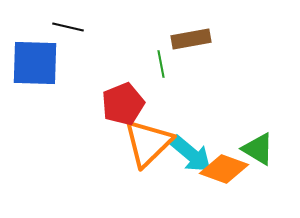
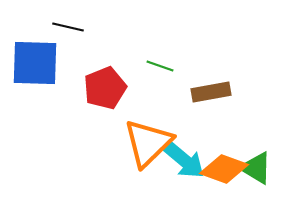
brown rectangle: moved 20 px right, 53 px down
green line: moved 1 px left, 2 px down; rotated 60 degrees counterclockwise
red pentagon: moved 18 px left, 16 px up
green triangle: moved 2 px left, 19 px down
cyan arrow: moved 7 px left, 6 px down
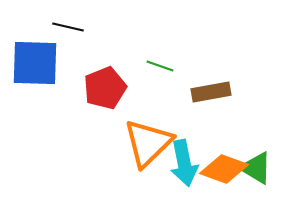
cyan arrow: moved 3 px down; rotated 39 degrees clockwise
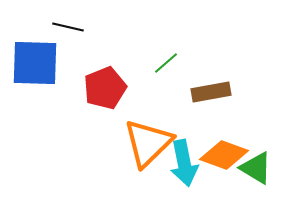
green line: moved 6 px right, 3 px up; rotated 60 degrees counterclockwise
orange diamond: moved 14 px up
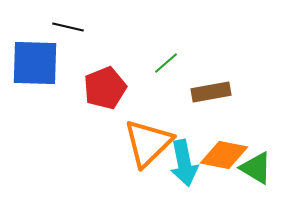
orange diamond: rotated 9 degrees counterclockwise
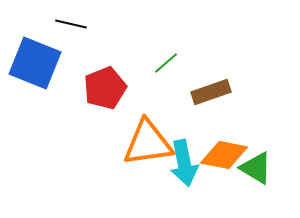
black line: moved 3 px right, 3 px up
blue square: rotated 20 degrees clockwise
brown rectangle: rotated 9 degrees counterclockwise
orange triangle: rotated 36 degrees clockwise
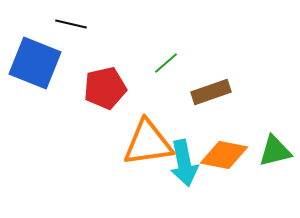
red pentagon: rotated 9 degrees clockwise
green triangle: moved 19 px right, 17 px up; rotated 45 degrees counterclockwise
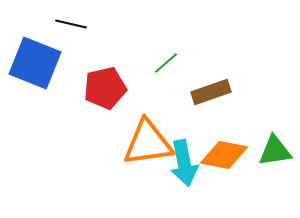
green triangle: rotated 6 degrees clockwise
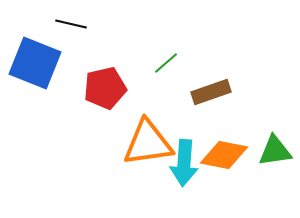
cyan arrow: rotated 15 degrees clockwise
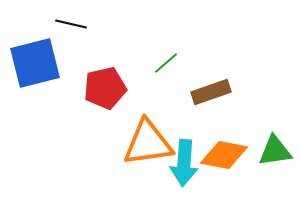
blue square: rotated 36 degrees counterclockwise
